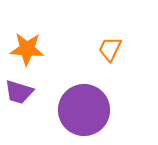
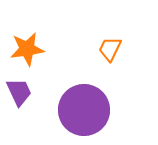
orange star: rotated 12 degrees counterclockwise
purple trapezoid: rotated 132 degrees counterclockwise
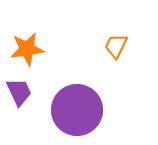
orange trapezoid: moved 6 px right, 3 px up
purple circle: moved 7 px left
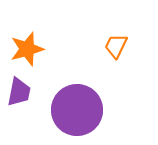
orange star: rotated 8 degrees counterclockwise
purple trapezoid: rotated 36 degrees clockwise
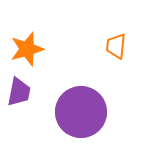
orange trapezoid: rotated 20 degrees counterclockwise
purple circle: moved 4 px right, 2 px down
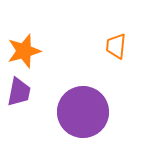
orange star: moved 3 px left, 2 px down
purple circle: moved 2 px right
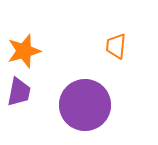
purple circle: moved 2 px right, 7 px up
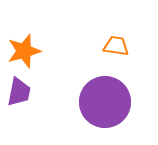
orange trapezoid: rotated 92 degrees clockwise
purple circle: moved 20 px right, 3 px up
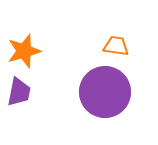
purple circle: moved 10 px up
